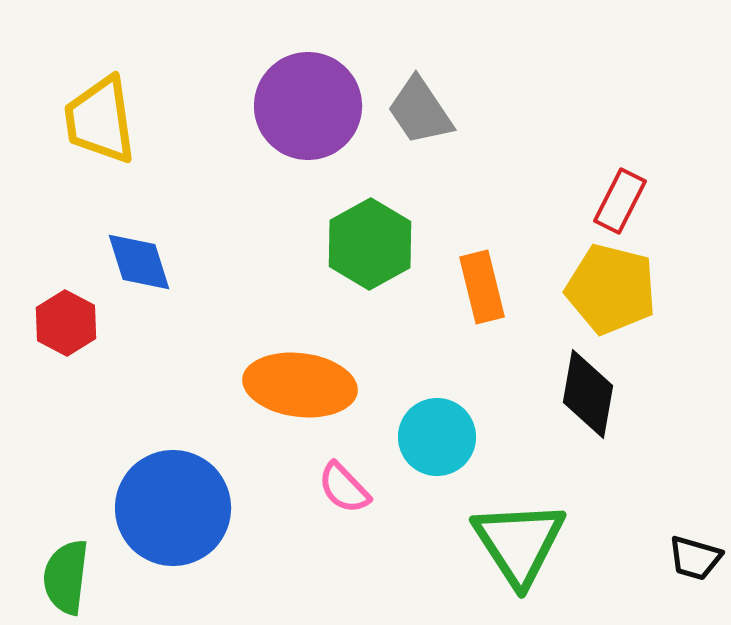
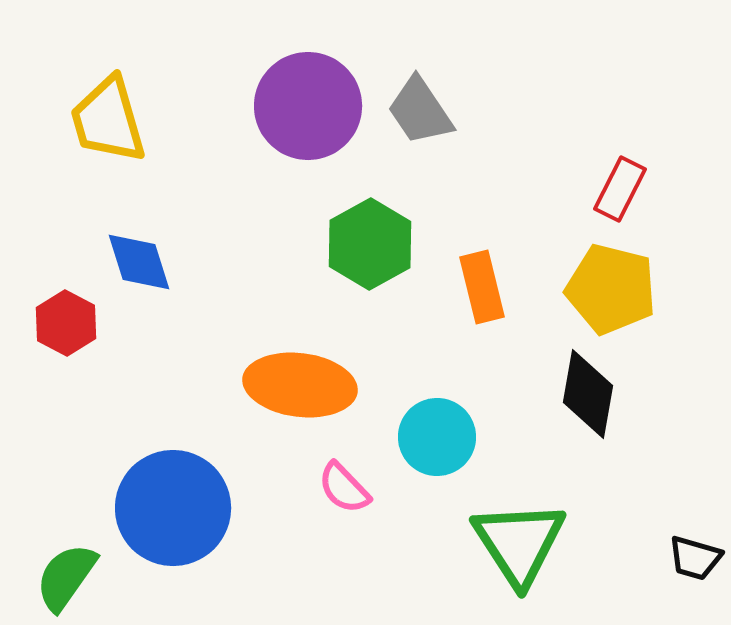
yellow trapezoid: moved 8 px right; rotated 8 degrees counterclockwise
red rectangle: moved 12 px up
green semicircle: rotated 28 degrees clockwise
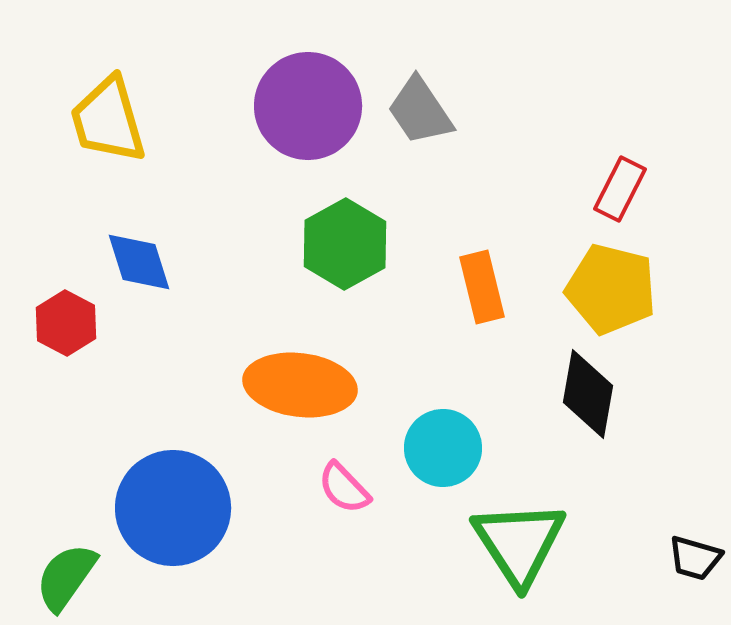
green hexagon: moved 25 px left
cyan circle: moved 6 px right, 11 px down
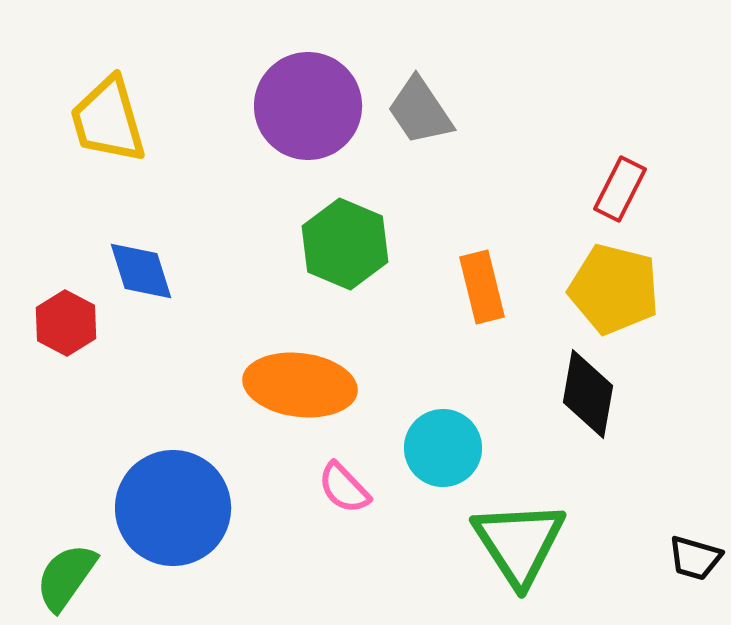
green hexagon: rotated 8 degrees counterclockwise
blue diamond: moved 2 px right, 9 px down
yellow pentagon: moved 3 px right
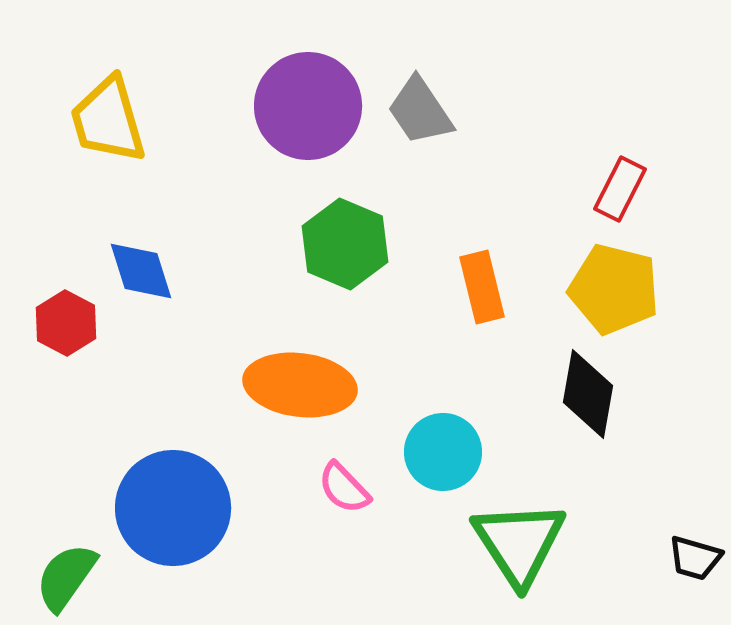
cyan circle: moved 4 px down
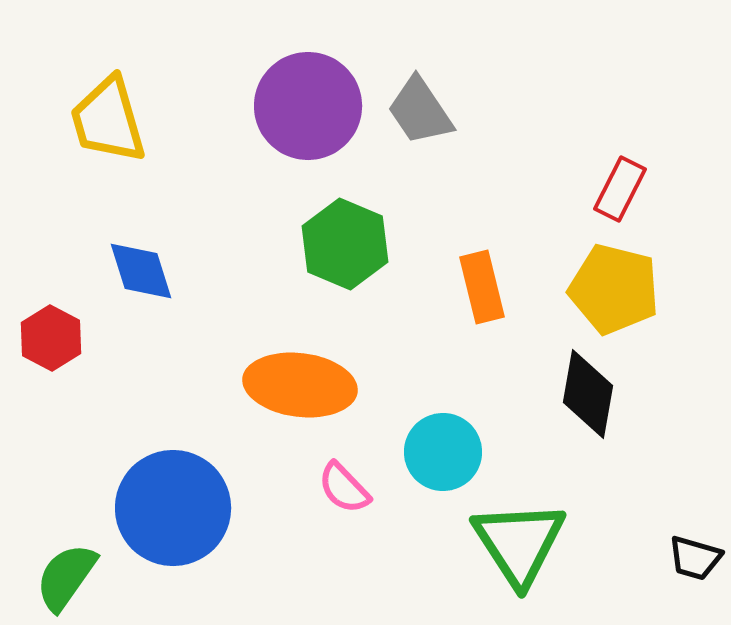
red hexagon: moved 15 px left, 15 px down
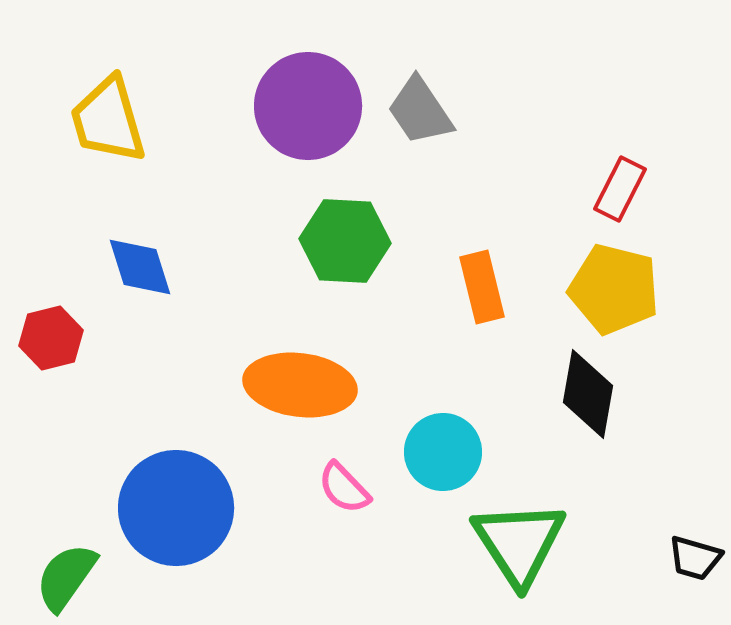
green hexagon: moved 3 px up; rotated 20 degrees counterclockwise
blue diamond: moved 1 px left, 4 px up
red hexagon: rotated 18 degrees clockwise
blue circle: moved 3 px right
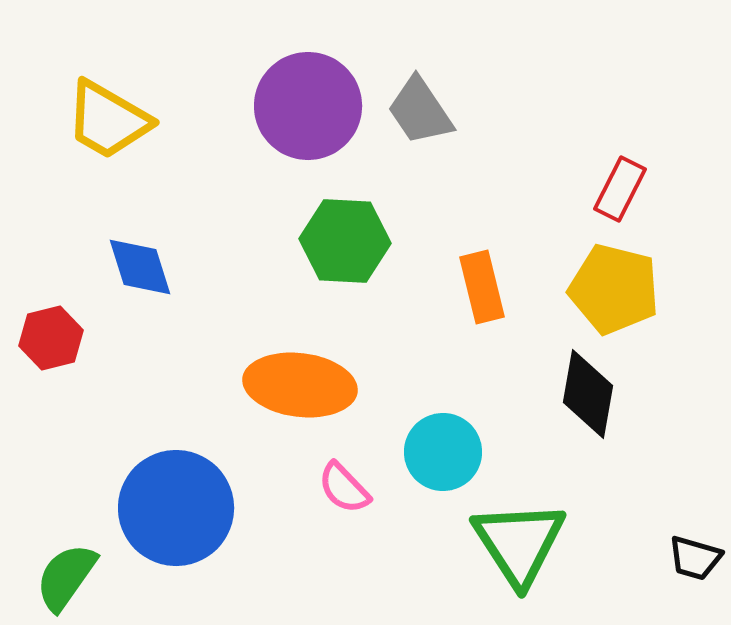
yellow trapezoid: rotated 44 degrees counterclockwise
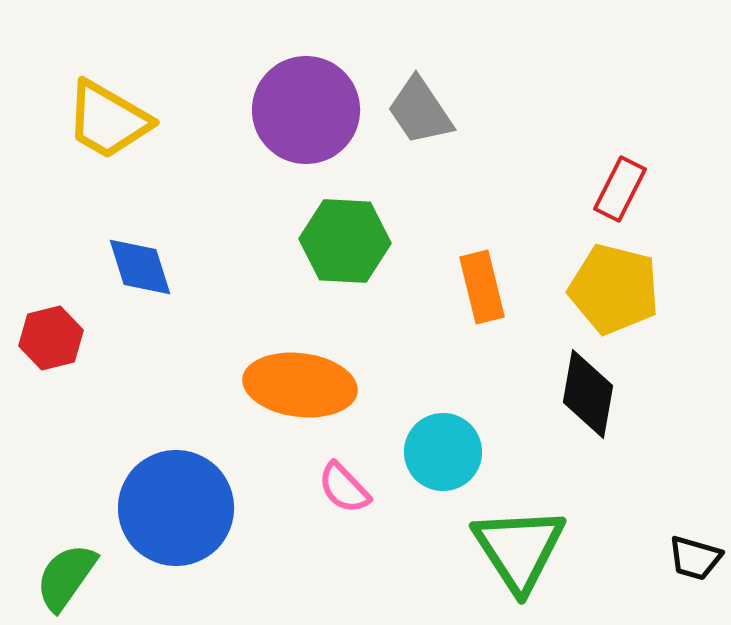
purple circle: moved 2 px left, 4 px down
green triangle: moved 6 px down
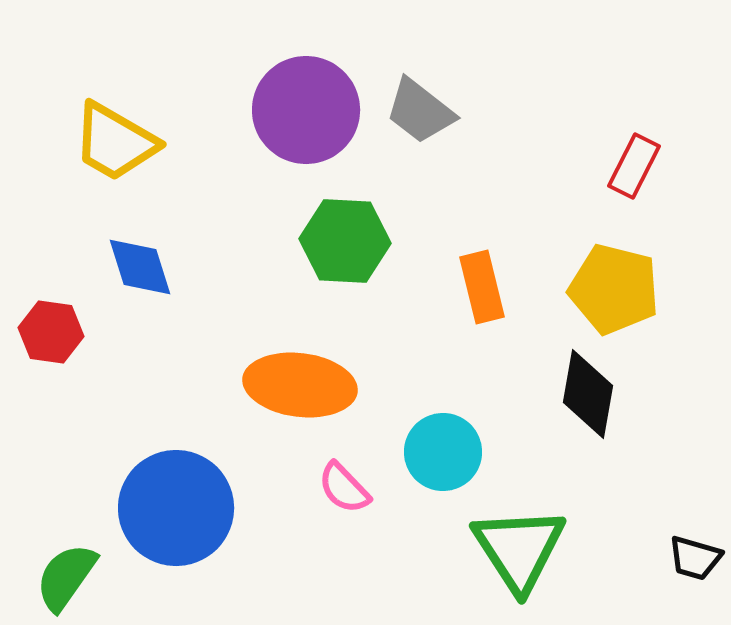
gray trapezoid: rotated 18 degrees counterclockwise
yellow trapezoid: moved 7 px right, 22 px down
red rectangle: moved 14 px right, 23 px up
red hexagon: moved 6 px up; rotated 22 degrees clockwise
